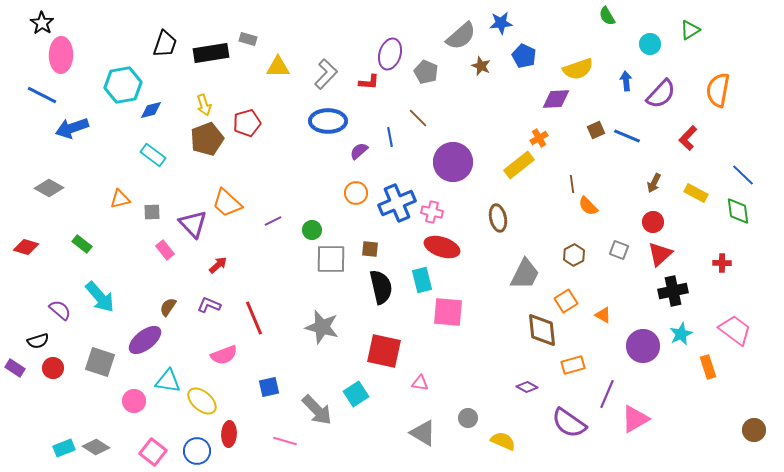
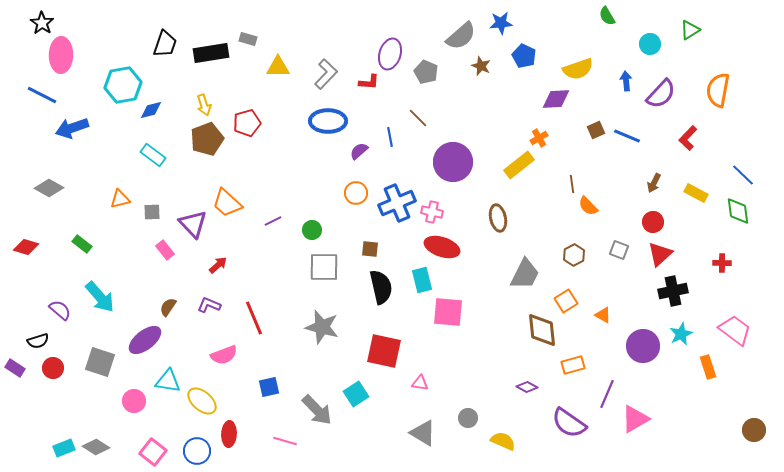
gray square at (331, 259): moved 7 px left, 8 px down
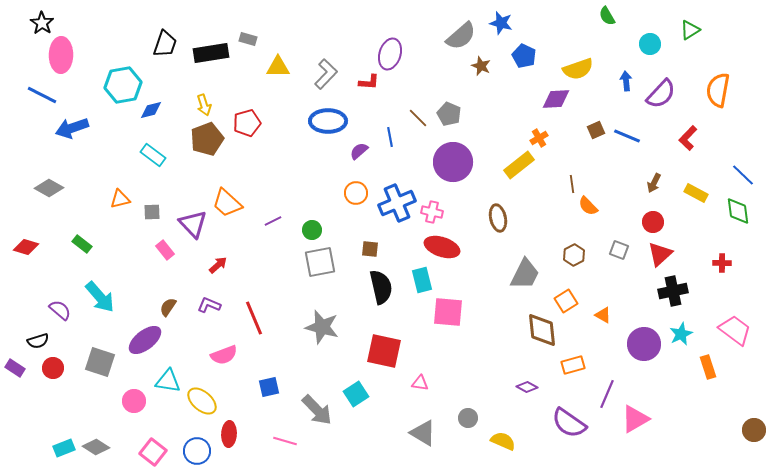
blue star at (501, 23): rotated 20 degrees clockwise
gray pentagon at (426, 72): moved 23 px right, 42 px down
gray square at (324, 267): moved 4 px left, 5 px up; rotated 12 degrees counterclockwise
purple circle at (643, 346): moved 1 px right, 2 px up
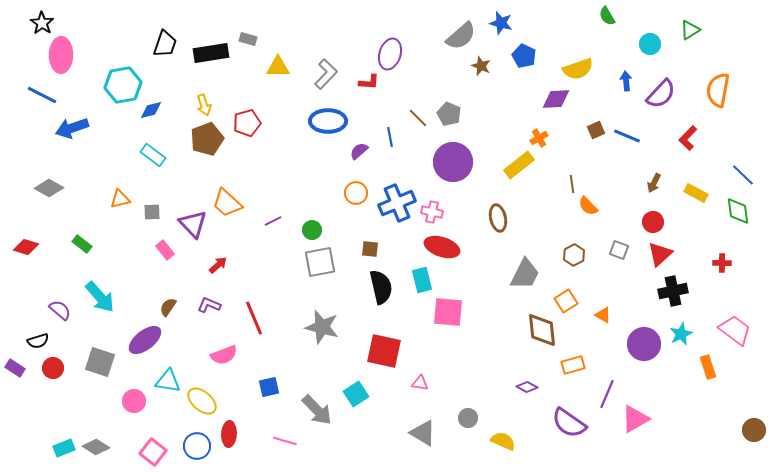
blue circle at (197, 451): moved 5 px up
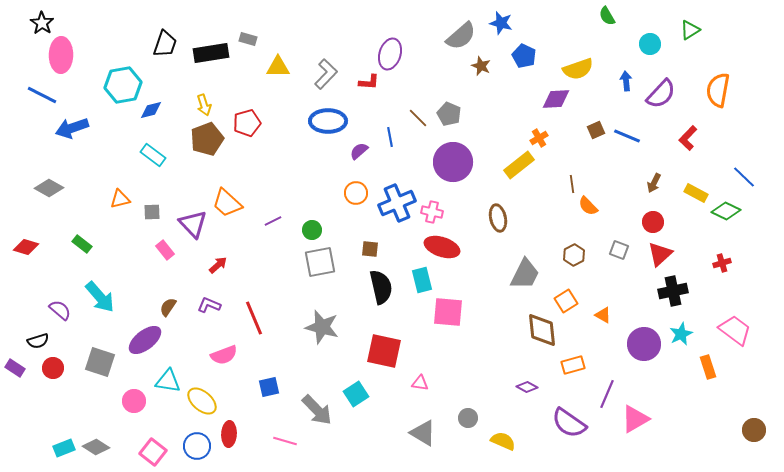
blue line at (743, 175): moved 1 px right, 2 px down
green diamond at (738, 211): moved 12 px left; rotated 56 degrees counterclockwise
red cross at (722, 263): rotated 18 degrees counterclockwise
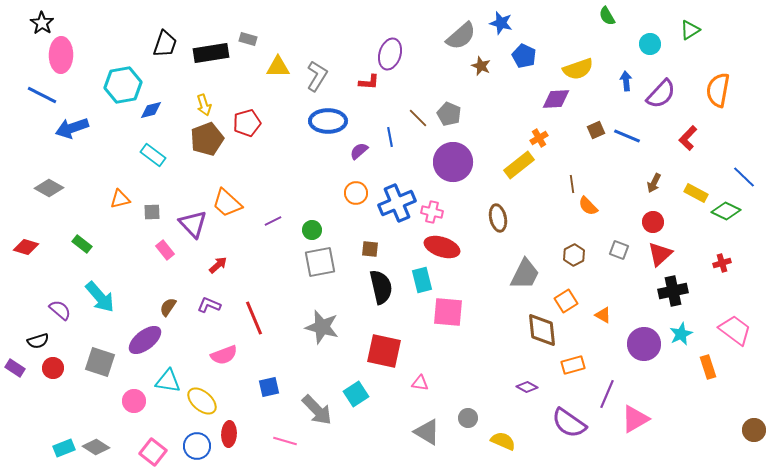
gray L-shape at (326, 74): moved 9 px left, 2 px down; rotated 12 degrees counterclockwise
gray triangle at (423, 433): moved 4 px right, 1 px up
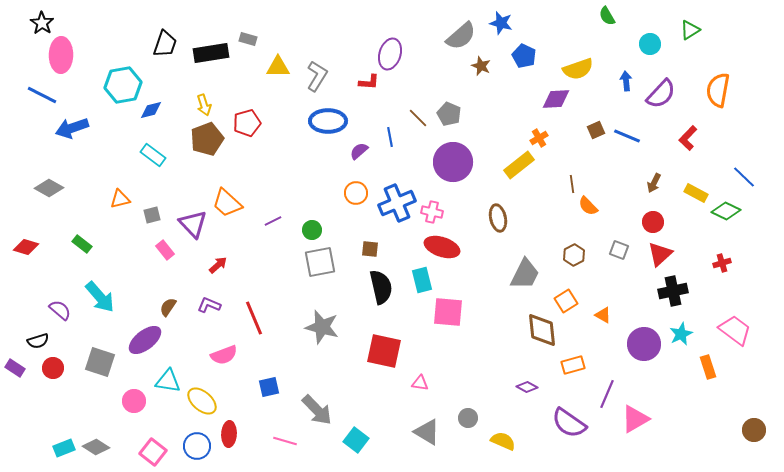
gray square at (152, 212): moved 3 px down; rotated 12 degrees counterclockwise
cyan square at (356, 394): moved 46 px down; rotated 20 degrees counterclockwise
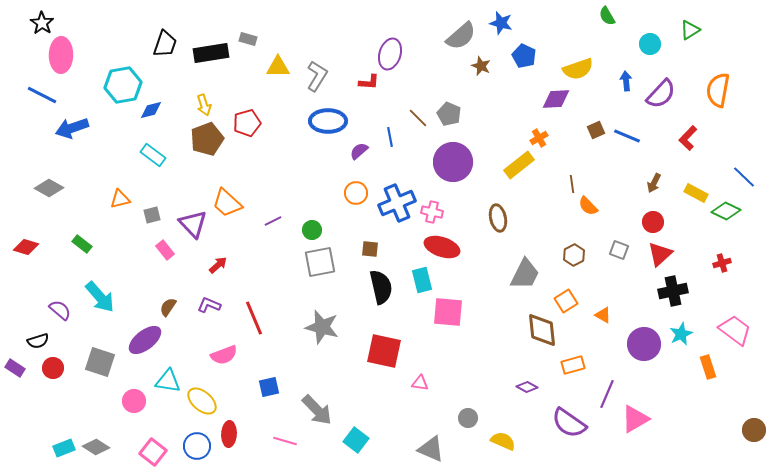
gray triangle at (427, 432): moved 4 px right, 17 px down; rotated 8 degrees counterclockwise
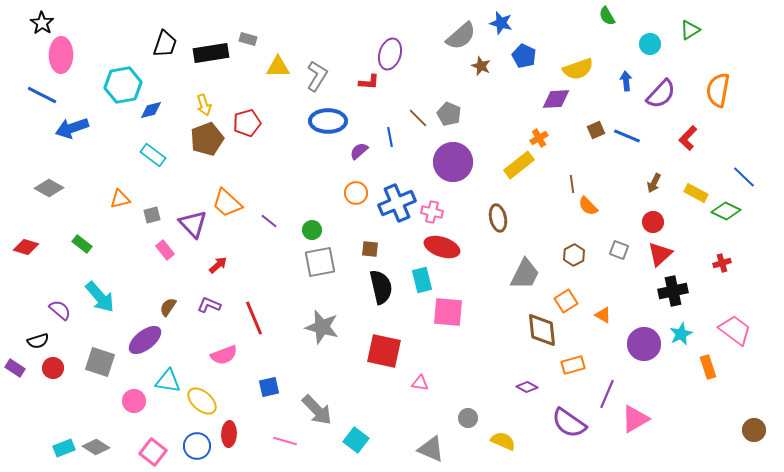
purple line at (273, 221): moved 4 px left; rotated 66 degrees clockwise
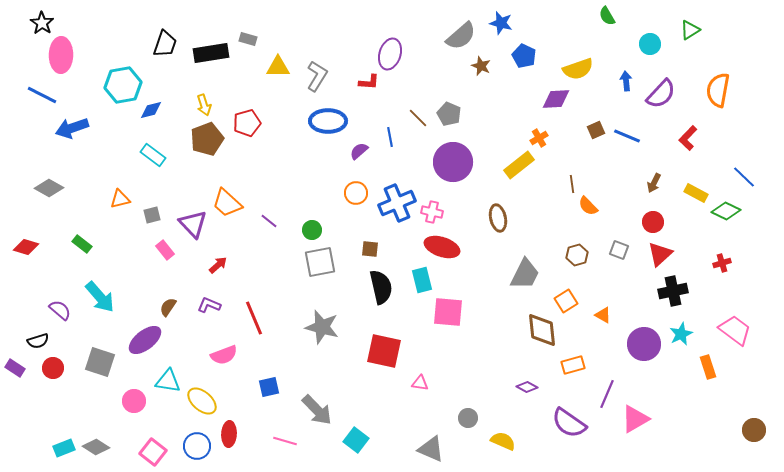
brown hexagon at (574, 255): moved 3 px right; rotated 10 degrees clockwise
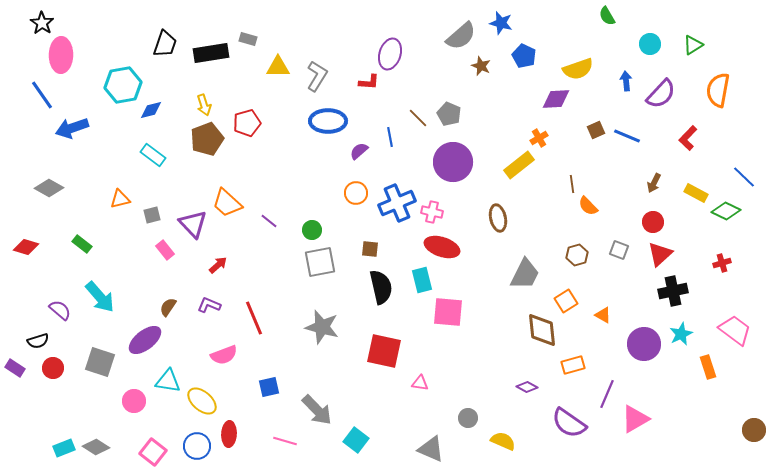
green triangle at (690, 30): moved 3 px right, 15 px down
blue line at (42, 95): rotated 28 degrees clockwise
